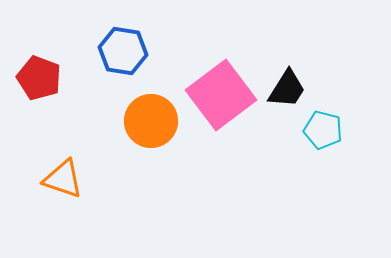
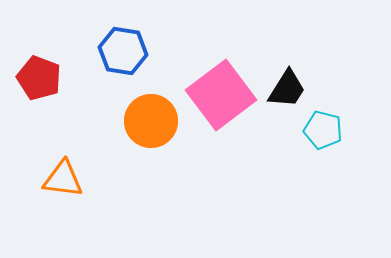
orange triangle: rotated 12 degrees counterclockwise
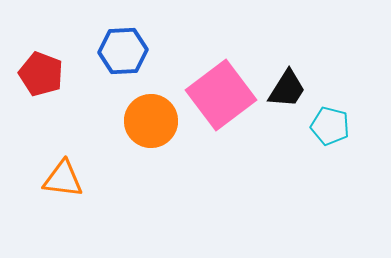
blue hexagon: rotated 12 degrees counterclockwise
red pentagon: moved 2 px right, 4 px up
cyan pentagon: moved 7 px right, 4 px up
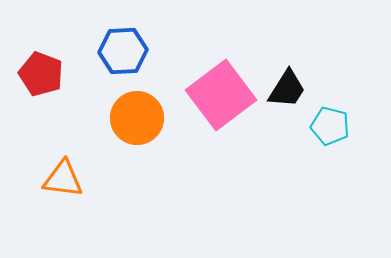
orange circle: moved 14 px left, 3 px up
